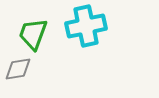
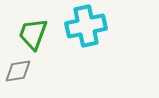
gray diamond: moved 2 px down
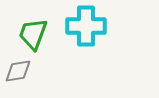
cyan cross: rotated 12 degrees clockwise
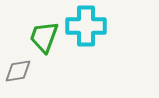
green trapezoid: moved 11 px right, 3 px down
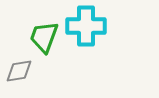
gray diamond: moved 1 px right
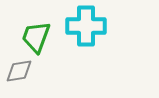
green trapezoid: moved 8 px left
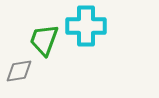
green trapezoid: moved 8 px right, 3 px down
